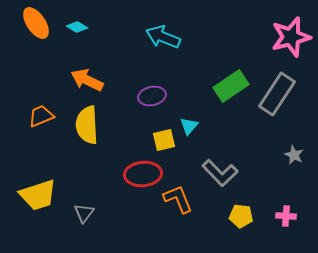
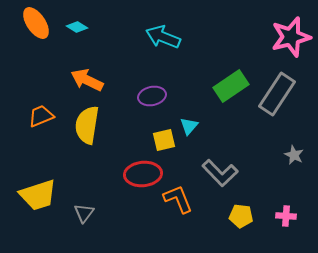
yellow semicircle: rotated 12 degrees clockwise
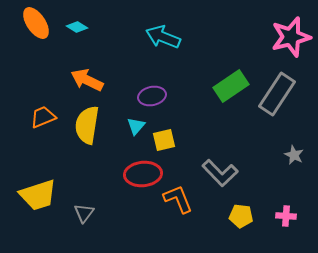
orange trapezoid: moved 2 px right, 1 px down
cyan triangle: moved 53 px left
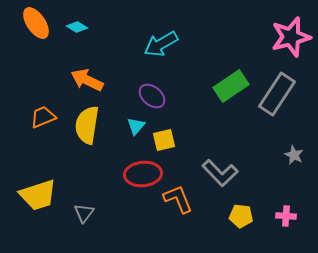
cyan arrow: moved 2 px left, 7 px down; rotated 52 degrees counterclockwise
purple ellipse: rotated 52 degrees clockwise
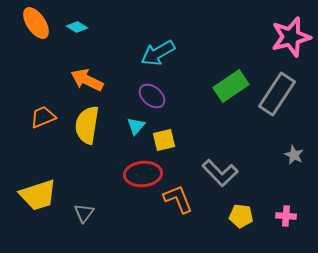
cyan arrow: moved 3 px left, 9 px down
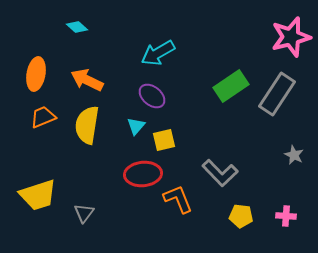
orange ellipse: moved 51 px down; rotated 44 degrees clockwise
cyan diamond: rotated 10 degrees clockwise
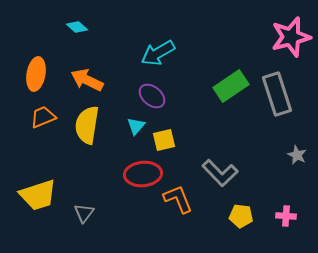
gray rectangle: rotated 51 degrees counterclockwise
gray star: moved 3 px right
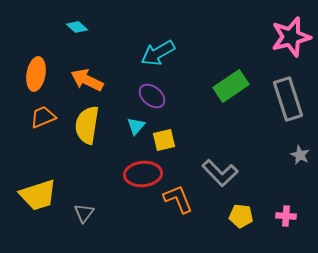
gray rectangle: moved 11 px right, 5 px down
gray star: moved 3 px right
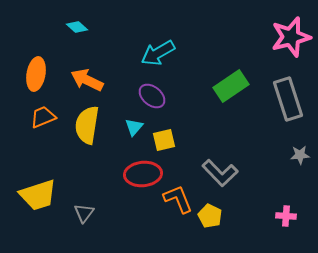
cyan triangle: moved 2 px left, 1 px down
gray star: rotated 30 degrees counterclockwise
yellow pentagon: moved 31 px left; rotated 20 degrees clockwise
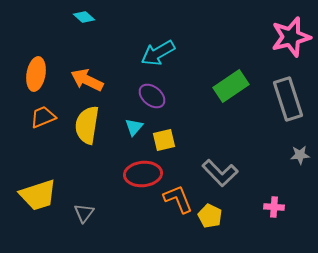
cyan diamond: moved 7 px right, 10 px up
pink cross: moved 12 px left, 9 px up
